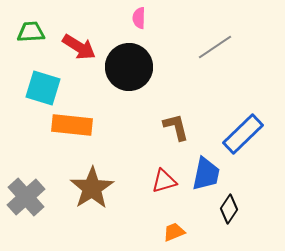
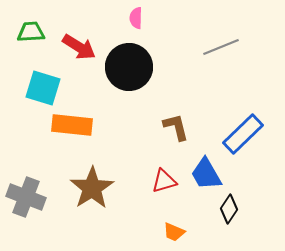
pink semicircle: moved 3 px left
gray line: moved 6 px right; rotated 12 degrees clockwise
blue trapezoid: rotated 138 degrees clockwise
gray cross: rotated 27 degrees counterclockwise
orange trapezoid: rotated 135 degrees counterclockwise
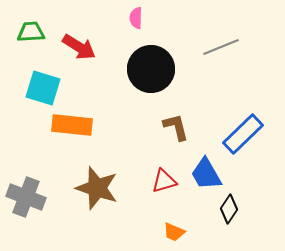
black circle: moved 22 px right, 2 px down
brown star: moved 5 px right; rotated 21 degrees counterclockwise
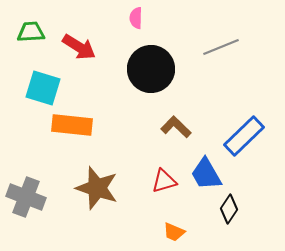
brown L-shape: rotated 32 degrees counterclockwise
blue rectangle: moved 1 px right, 2 px down
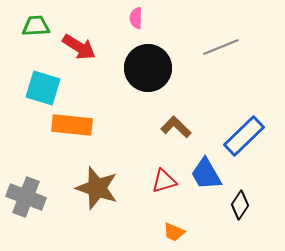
green trapezoid: moved 5 px right, 6 px up
black circle: moved 3 px left, 1 px up
black diamond: moved 11 px right, 4 px up
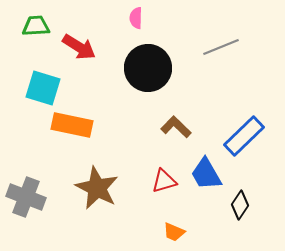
orange rectangle: rotated 6 degrees clockwise
brown star: rotated 9 degrees clockwise
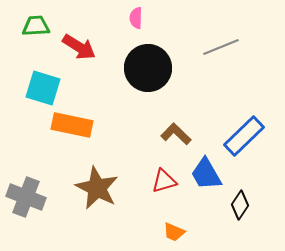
brown L-shape: moved 7 px down
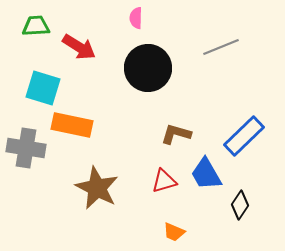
brown L-shape: rotated 28 degrees counterclockwise
gray cross: moved 49 px up; rotated 12 degrees counterclockwise
